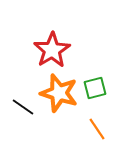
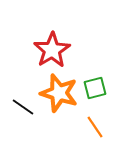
orange line: moved 2 px left, 2 px up
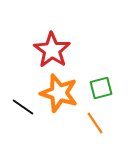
red star: rotated 6 degrees counterclockwise
green square: moved 6 px right
orange line: moved 4 px up
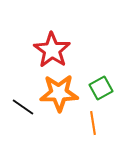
green square: rotated 15 degrees counterclockwise
orange star: rotated 18 degrees counterclockwise
orange line: moved 2 px left; rotated 25 degrees clockwise
